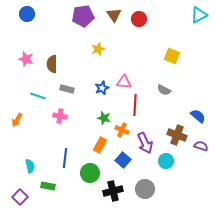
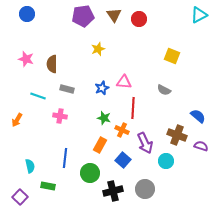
red line: moved 2 px left, 3 px down
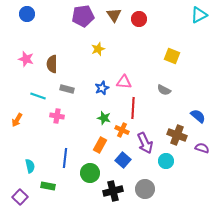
pink cross: moved 3 px left
purple semicircle: moved 1 px right, 2 px down
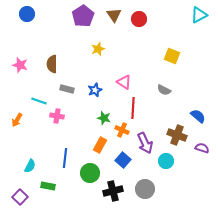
purple pentagon: rotated 25 degrees counterclockwise
pink star: moved 6 px left, 6 px down
pink triangle: rotated 28 degrees clockwise
blue star: moved 7 px left, 2 px down
cyan line: moved 1 px right, 5 px down
cyan semicircle: rotated 40 degrees clockwise
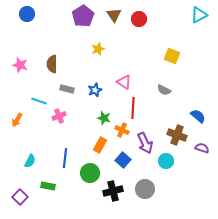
pink cross: moved 2 px right; rotated 32 degrees counterclockwise
cyan semicircle: moved 5 px up
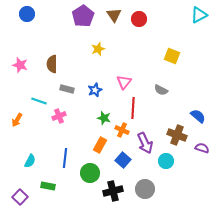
pink triangle: rotated 35 degrees clockwise
gray semicircle: moved 3 px left
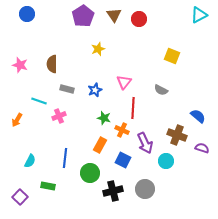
blue square: rotated 14 degrees counterclockwise
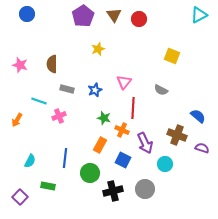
cyan circle: moved 1 px left, 3 px down
